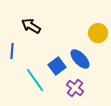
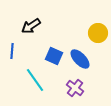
black arrow: rotated 66 degrees counterclockwise
blue square: moved 3 px left, 10 px up; rotated 30 degrees counterclockwise
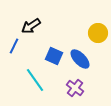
blue line: moved 2 px right, 5 px up; rotated 21 degrees clockwise
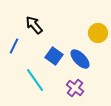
black arrow: moved 3 px right, 1 px up; rotated 84 degrees clockwise
blue square: rotated 12 degrees clockwise
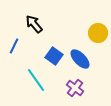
black arrow: moved 1 px up
cyan line: moved 1 px right
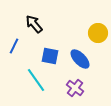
blue square: moved 4 px left; rotated 24 degrees counterclockwise
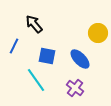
blue square: moved 3 px left
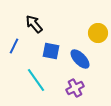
blue square: moved 4 px right, 5 px up
purple cross: rotated 24 degrees clockwise
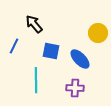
cyan line: rotated 35 degrees clockwise
purple cross: rotated 30 degrees clockwise
